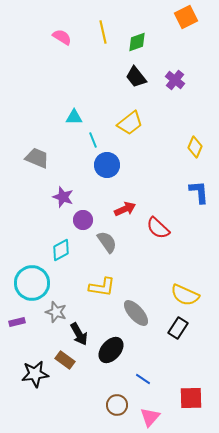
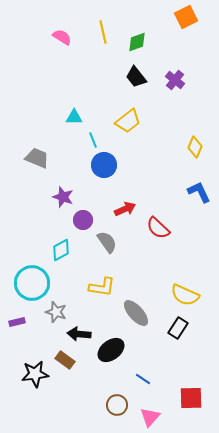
yellow trapezoid: moved 2 px left, 2 px up
blue circle: moved 3 px left
blue L-shape: rotated 20 degrees counterclockwise
black arrow: rotated 125 degrees clockwise
black ellipse: rotated 12 degrees clockwise
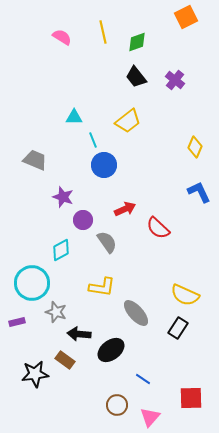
gray trapezoid: moved 2 px left, 2 px down
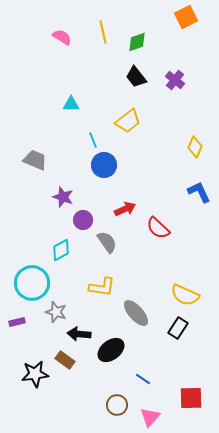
cyan triangle: moved 3 px left, 13 px up
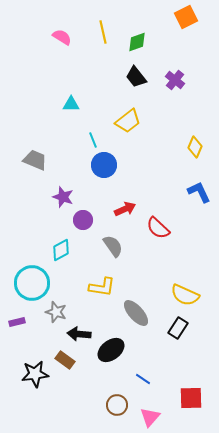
gray semicircle: moved 6 px right, 4 px down
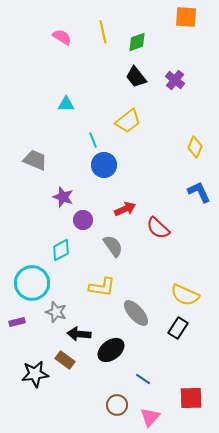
orange square: rotated 30 degrees clockwise
cyan triangle: moved 5 px left
